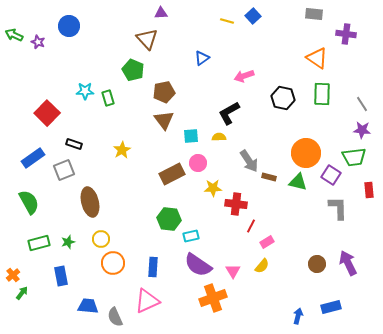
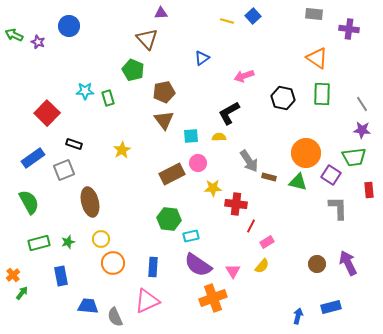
purple cross at (346, 34): moved 3 px right, 5 px up
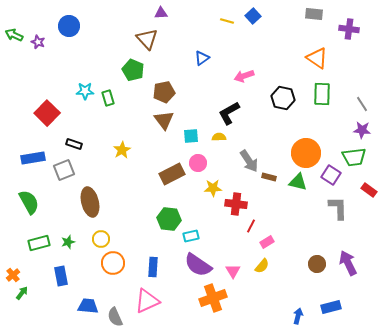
blue rectangle at (33, 158): rotated 25 degrees clockwise
red rectangle at (369, 190): rotated 49 degrees counterclockwise
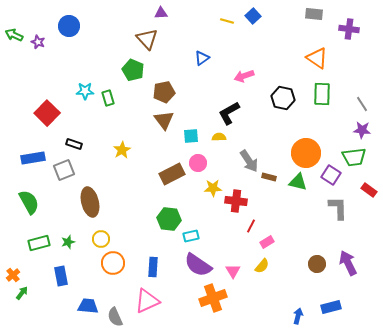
red cross at (236, 204): moved 3 px up
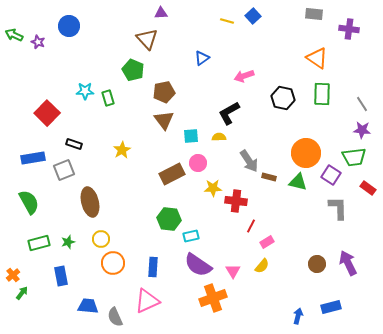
red rectangle at (369, 190): moved 1 px left, 2 px up
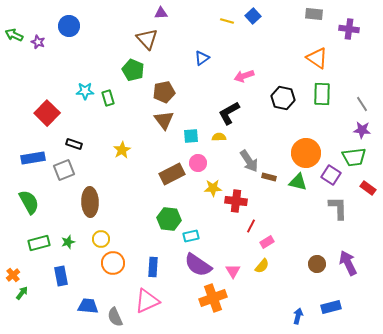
brown ellipse at (90, 202): rotated 12 degrees clockwise
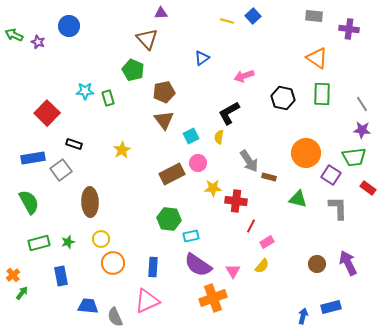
gray rectangle at (314, 14): moved 2 px down
cyan square at (191, 136): rotated 21 degrees counterclockwise
yellow semicircle at (219, 137): rotated 80 degrees counterclockwise
gray square at (64, 170): moved 3 px left; rotated 15 degrees counterclockwise
green triangle at (298, 182): moved 17 px down
blue arrow at (298, 316): moved 5 px right
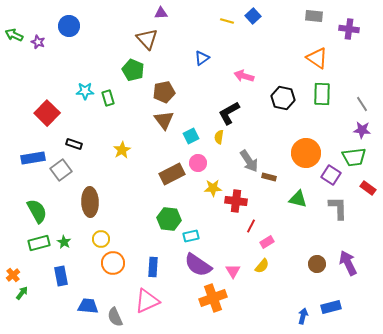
pink arrow at (244, 76): rotated 36 degrees clockwise
green semicircle at (29, 202): moved 8 px right, 9 px down
green star at (68, 242): moved 4 px left; rotated 24 degrees counterclockwise
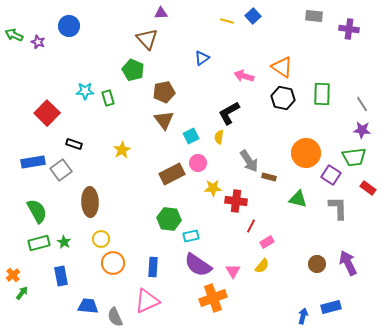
orange triangle at (317, 58): moved 35 px left, 9 px down
blue rectangle at (33, 158): moved 4 px down
